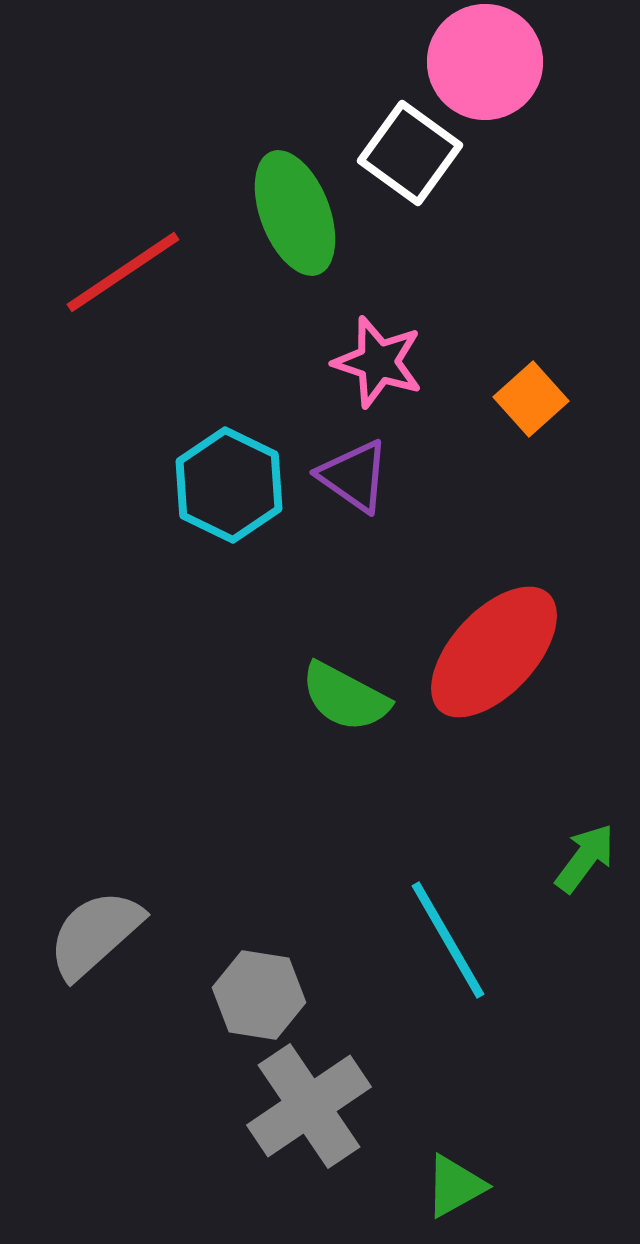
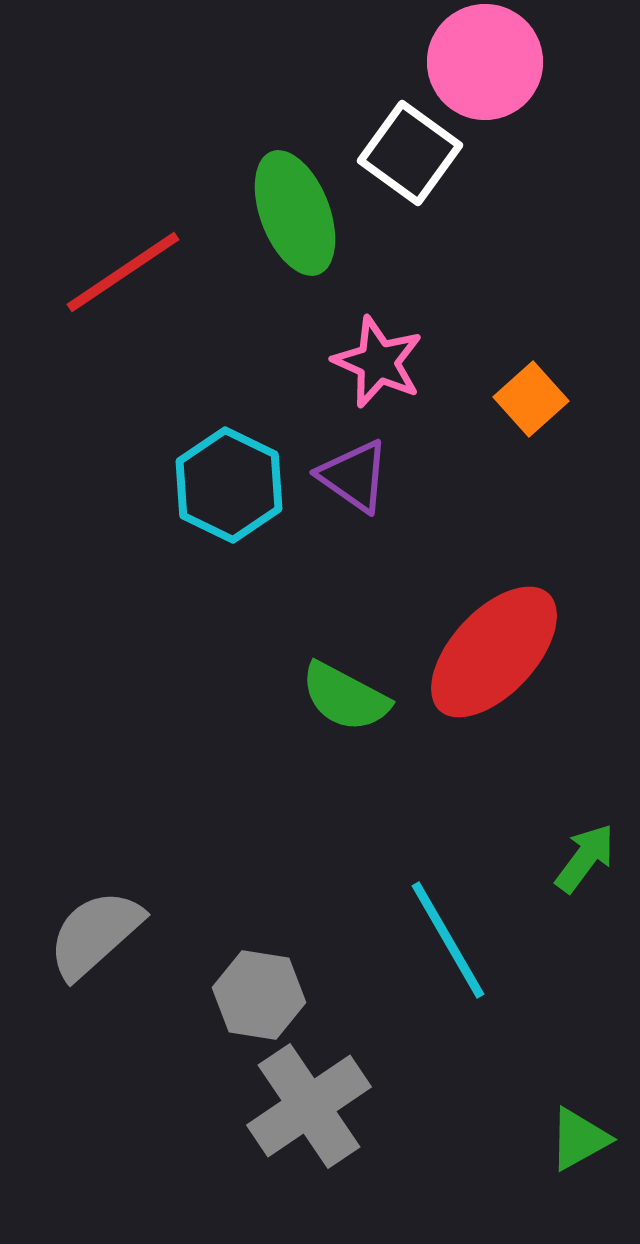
pink star: rotated 6 degrees clockwise
green triangle: moved 124 px right, 47 px up
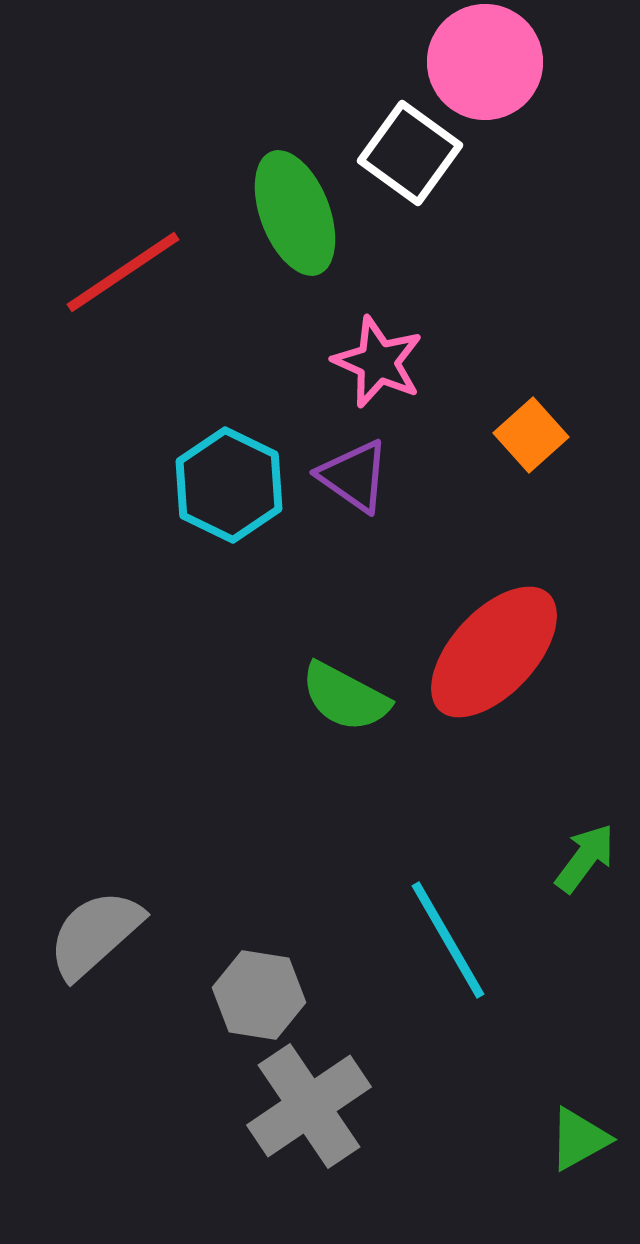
orange square: moved 36 px down
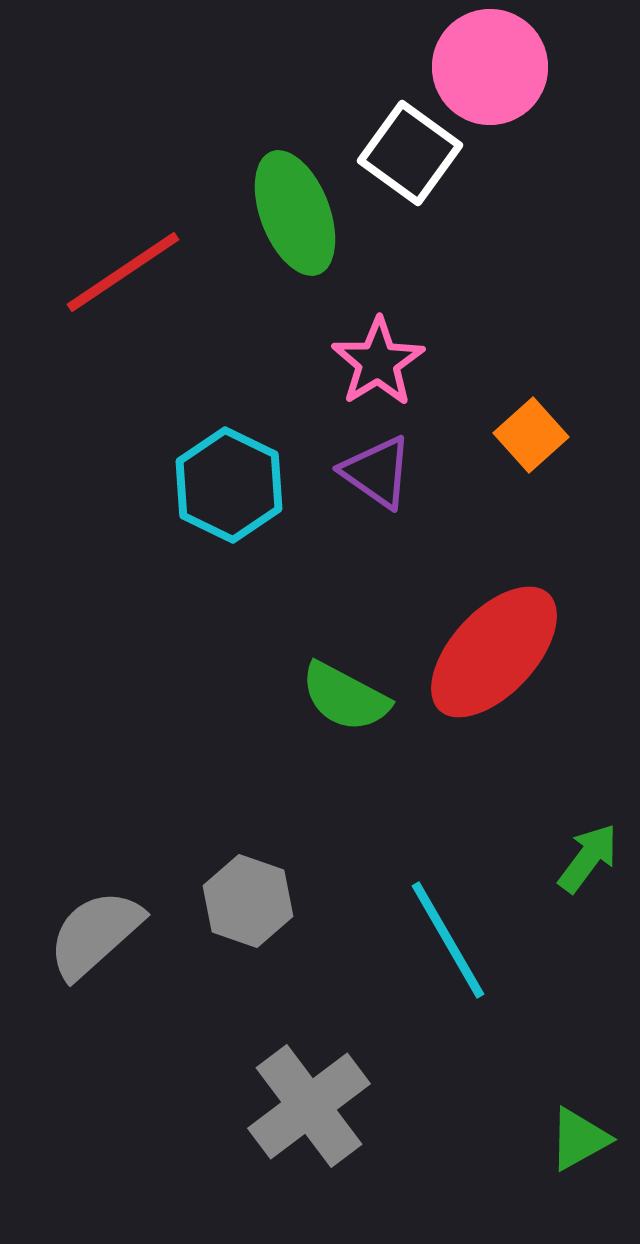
pink circle: moved 5 px right, 5 px down
pink star: rotated 16 degrees clockwise
purple triangle: moved 23 px right, 4 px up
green arrow: moved 3 px right
gray hexagon: moved 11 px left, 94 px up; rotated 10 degrees clockwise
gray cross: rotated 3 degrees counterclockwise
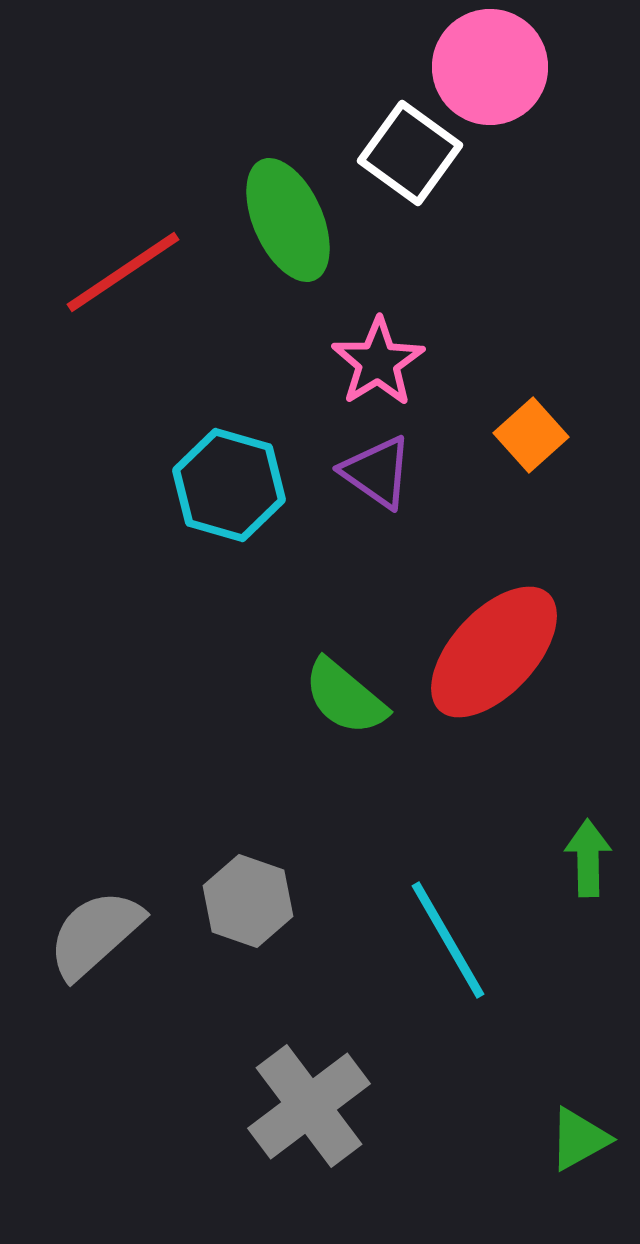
green ellipse: moved 7 px left, 7 px down; rotated 3 degrees counterclockwise
cyan hexagon: rotated 10 degrees counterclockwise
green semicircle: rotated 12 degrees clockwise
green arrow: rotated 38 degrees counterclockwise
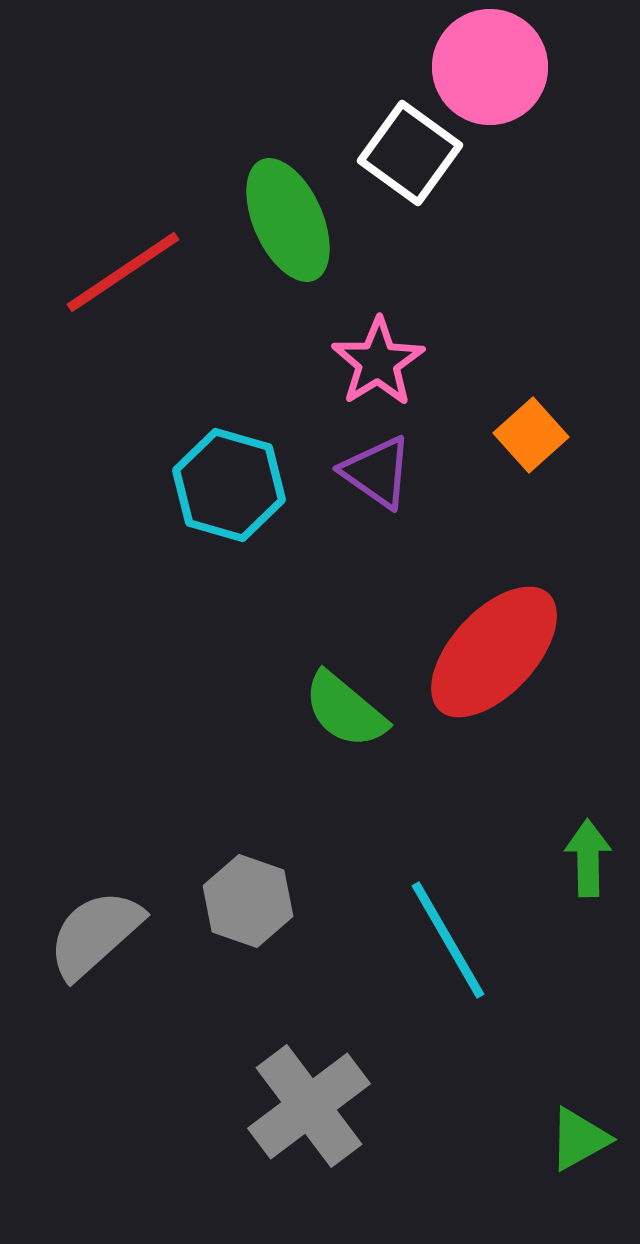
green semicircle: moved 13 px down
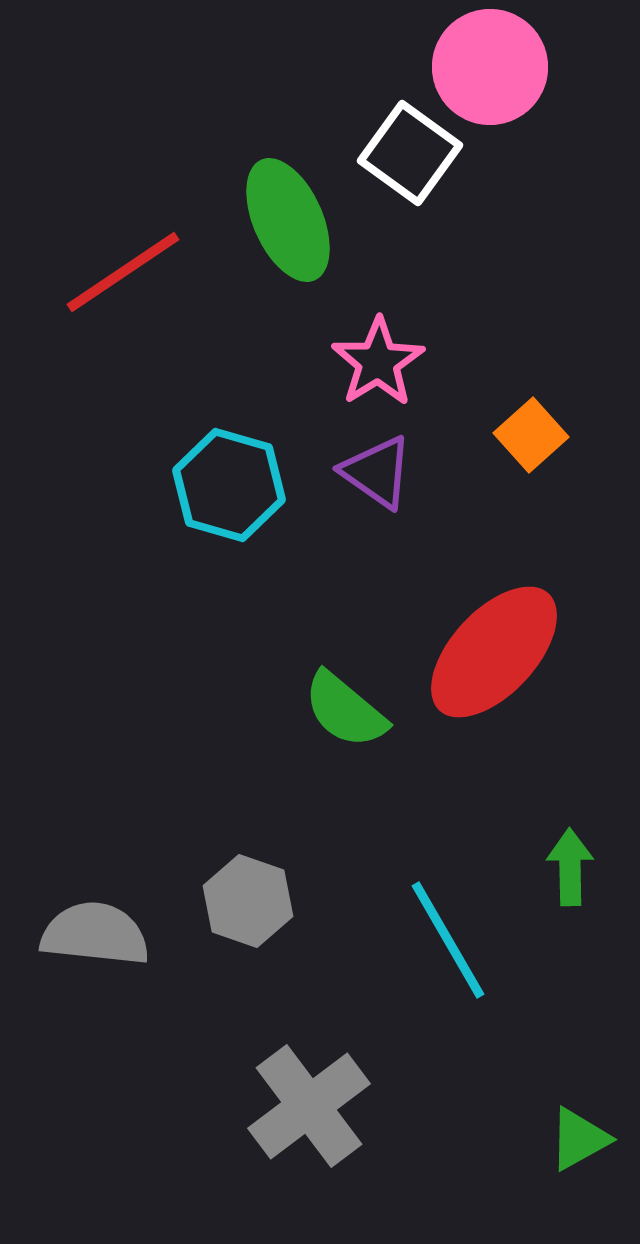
green arrow: moved 18 px left, 9 px down
gray semicircle: rotated 48 degrees clockwise
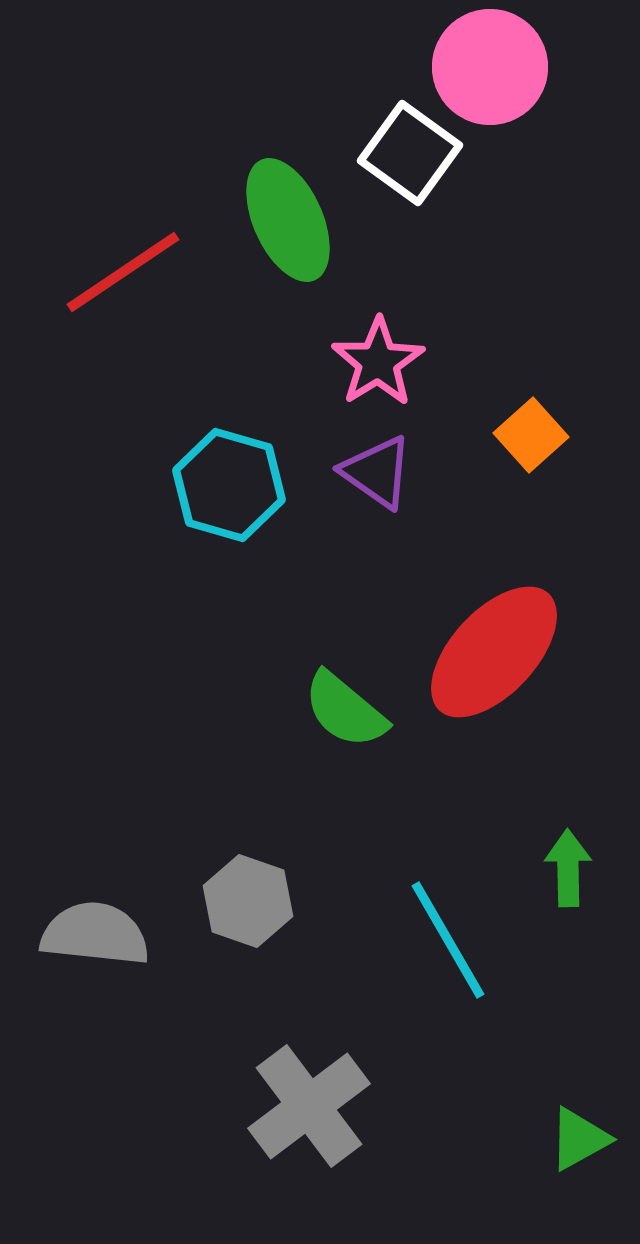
green arrow: moved 2 px left, 1 px down
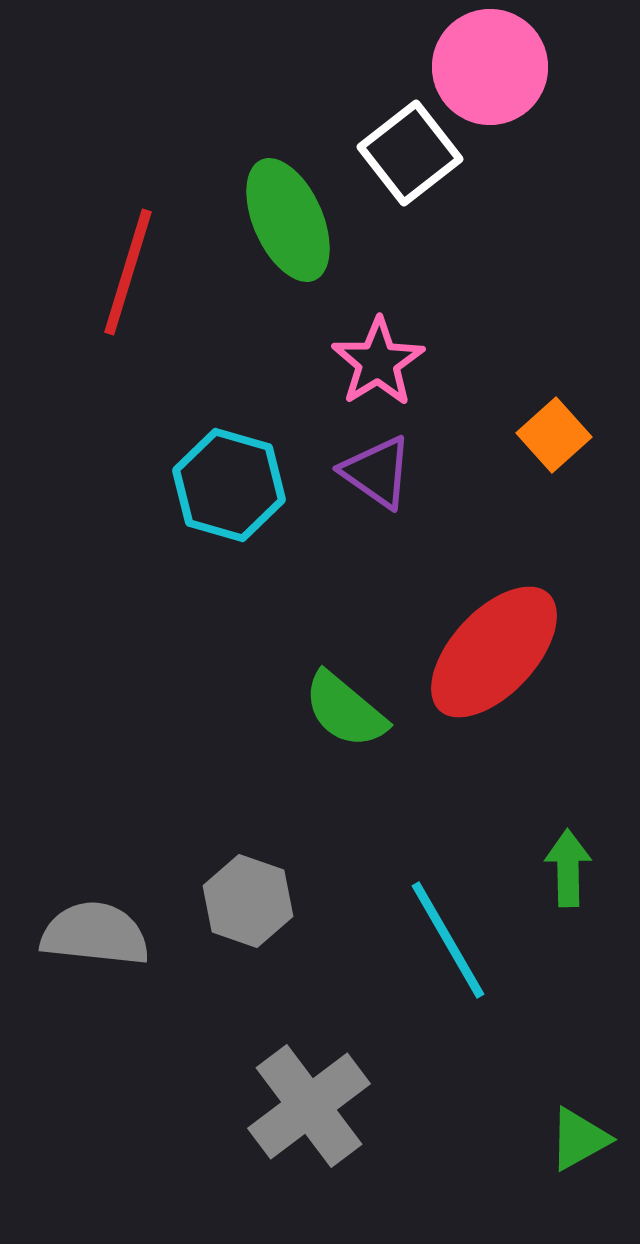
white square: rotated 16 degrees clockwise
red line: moved 5 px right; rotated 39 degrees counterclockwise
orange square: moved 23 px right
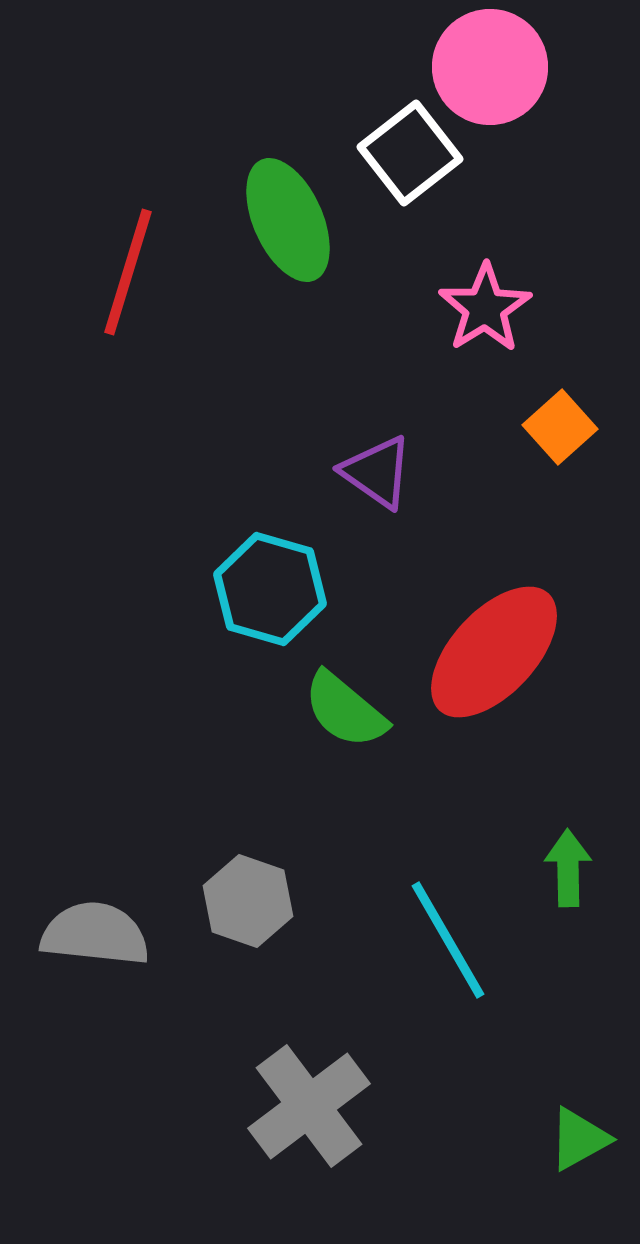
pink star: moved 107 px right, 54 px up
orange square: moved 6 px right, 8 px up
cyan hexagon: moved 41 px right, 104 px down
